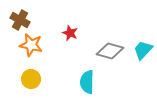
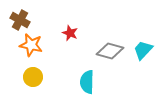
yellow circle: moved 2 px right, 2 px up
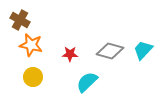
red star: moved 21 px down; rotated 21 degrees counterclockwise
cyan semicircle: rotated 45 degrees clockwise
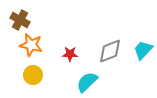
gray diamond: rotated 36 degrees counterclockwise
yellow circle: moved 2 px up
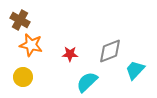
cyan trapezoid: moved 8 px left, 20 px down
yellow circle: moved 10 px left, 2 px down
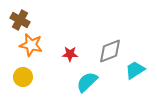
cyan trapezoid: rotated 15 degrees clockwise
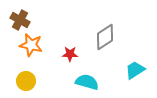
gray diamond: moved 5 px left, 14 px up; rotated 12 degrees counterclockwise
yellow circle: moved 3 px right, 4 px down
cyan semicircle: rotated 60 degrees clockwise
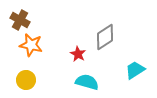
red star: moved 8 px right; rotated 28 degrees clockwise
yellow circle: moved 1 px up
